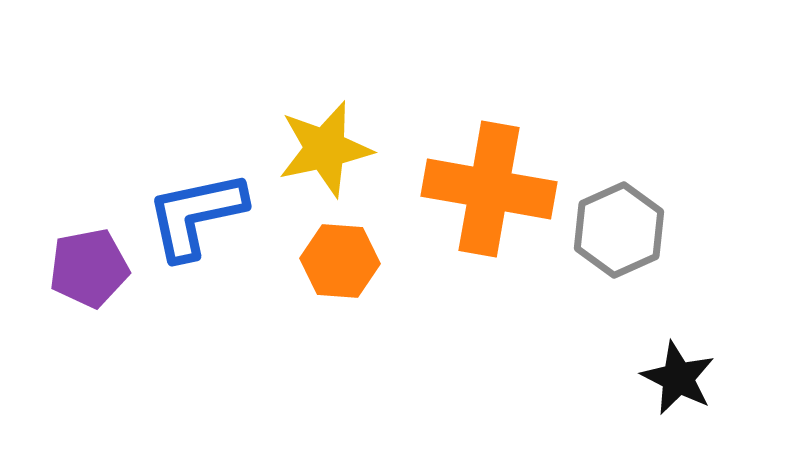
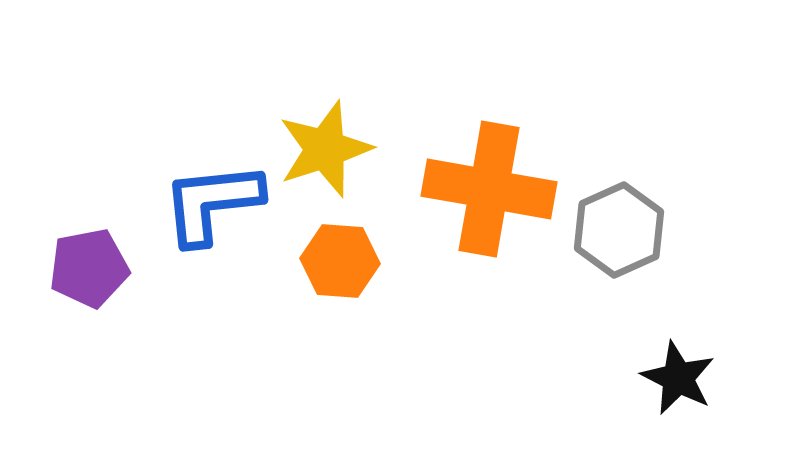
yellow star: rotated 6 degrees counterclockwise
blue L-shape: moved 16 px right, 12 px up; rotated 6 degrees clockwise
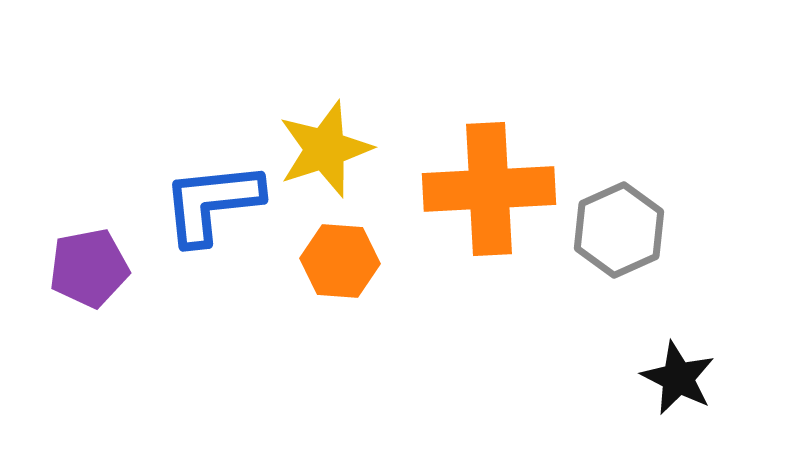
orange cross: rotated 13 degrees counterclockwise
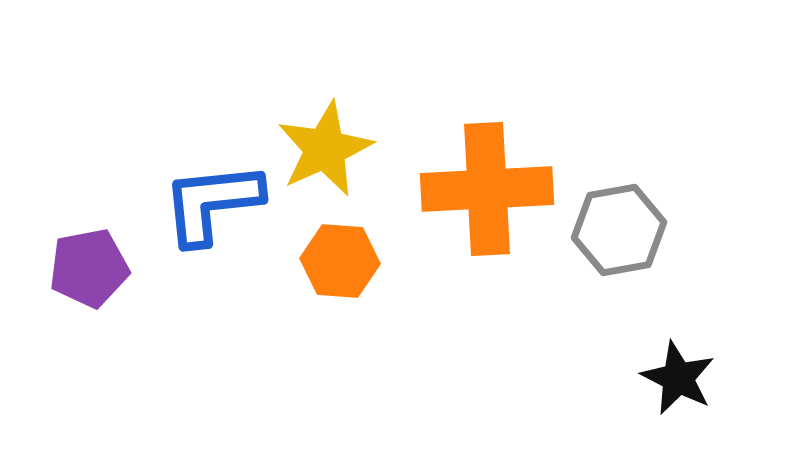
yellow star: rotated 6 degrees counterclockwise
orange cross: moved 2 px left
gray hexagon: rotated 14 degrees clockwise
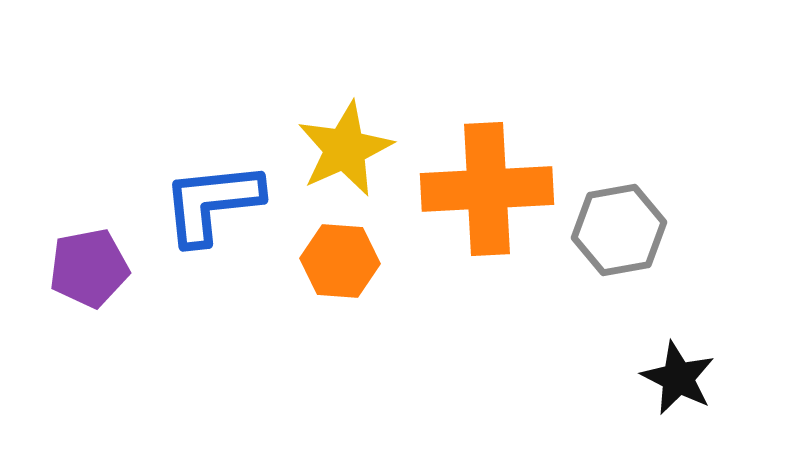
yellow star: moved 20 px right
